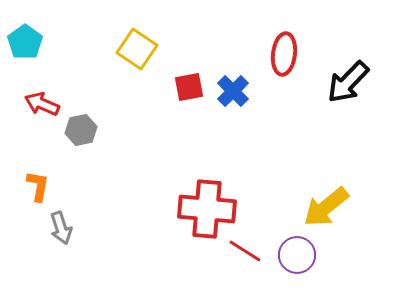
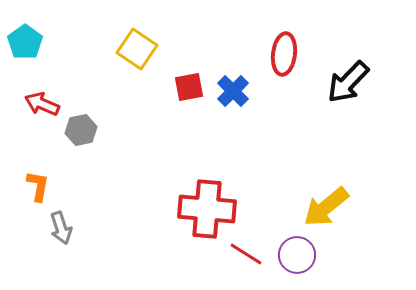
red line: moved 1 px right, 3 px down
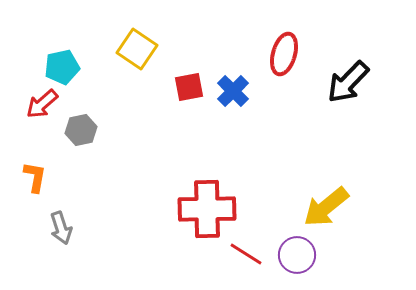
cyan pentagon: moved 37 px right, 25 px down; rotated 24 degrees clockwise
red ellipse: rotated 9 degrees clockwise
red arrow: rotated 64 degrees counterclockwise
orange L-shape: moved 3 px left, 9 px up
red cross: rotated 6 degrees counterclockwise
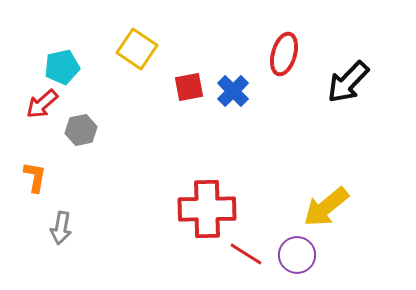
gray arrow: rotated 28 degrees clockwise
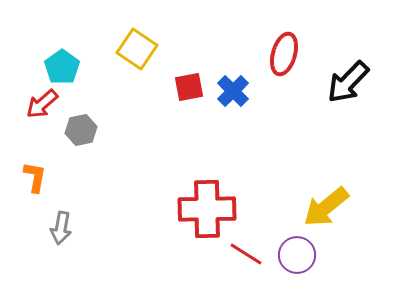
cyan pentagon: rotated 24 degrees counterclockwise
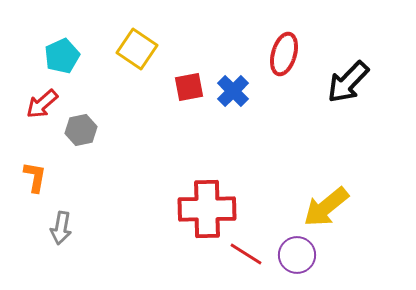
cyan pentagon: moved 11 px up; rotated 12 degrees clockwise
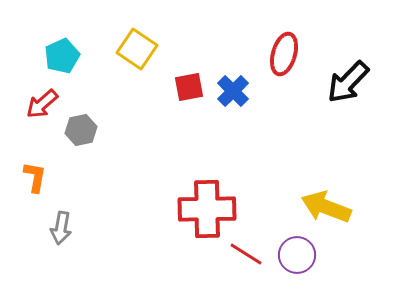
yellow arrow: rotated 60 degrees clockwise
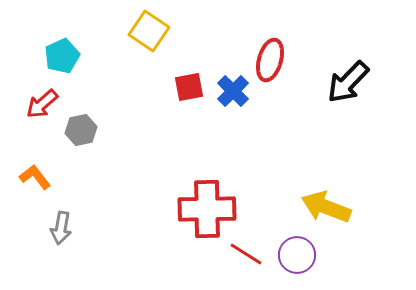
yellow square: moved 12 px right, 18 px up
red ellipse: moved 14 px left, 6 px down
orange L-shape: rotated 48 degrees counterclockwise
